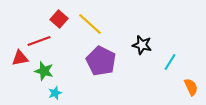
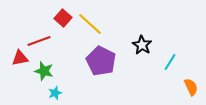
red square: moved 4 px right, 1 px up
black star: rotated 18 degrees clockwise
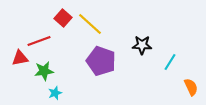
black star: rotated 30 degrees counterclockwise
purple pentagon: rotated 8 degrees counterclockwise
green star: rotated 24 degrees counterclockwise
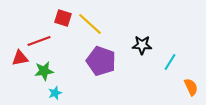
red square: rotated 24 degrees counterclockwise
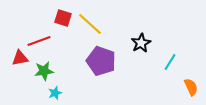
black star: moved 1 px left, 2 px up; rotated 30 degrees counterclockwise
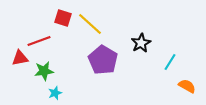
purple pentagon: moved 2 px right, 1 px up; rotated 12 degrees clockwise
orange semicircle: moved 4 px left, 1 px up; rotated 36 degrees counterclockwise
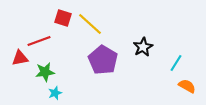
black star: moved 2 px right, 4 px down
cyan line: moved 6 px right, 1 px down
green star: moved 1 px right, 1 px down
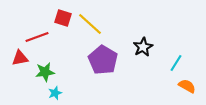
red line: moved 2 px left, 4 px up
